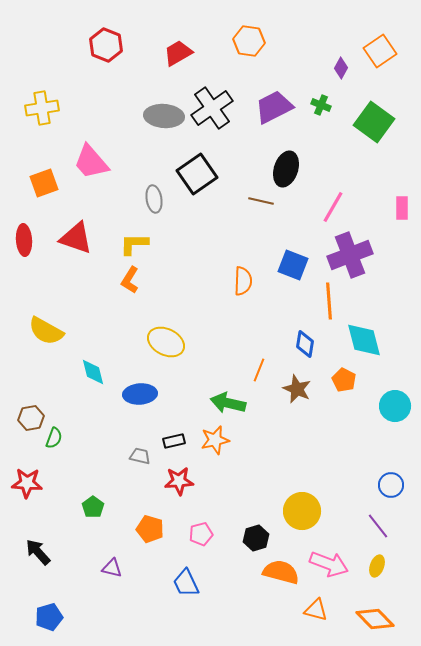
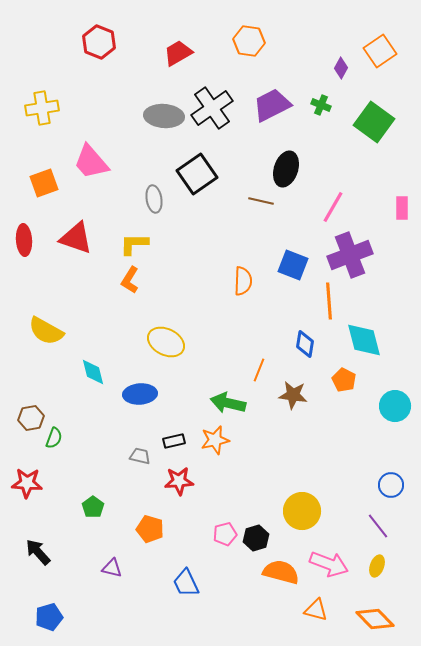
red hexagon at (106, 45): moved 7 px left, 3 px up
purple trapezoid at (274, 107): moved 2 px left, 2 px up
brown star at (297, 389): moved 4 px left, 6 px down; rotated 16 degrees counterclockwise
pink pentagon at (201, 534): moved 24 px right
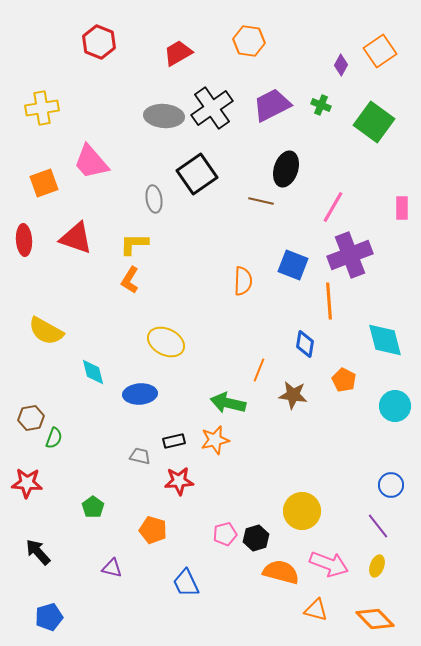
purple diamond at (341, 68): moved 3 px up
cyan diamond at (364, 340): moved 21 px right
orange pentagon at (150, 529): moved 3 px right, 1 px down
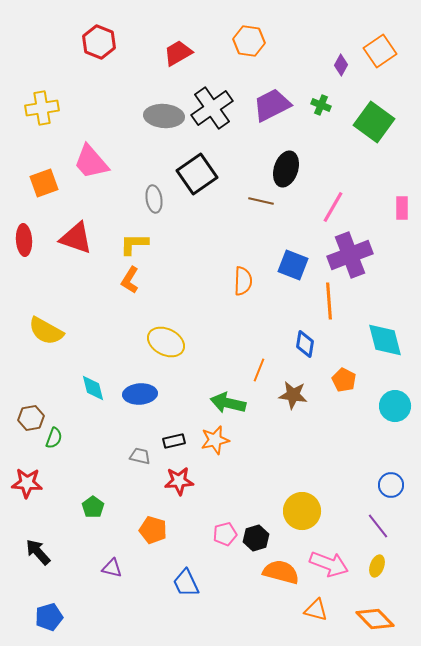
cyan diamond at (93, 372): moved 16 px down
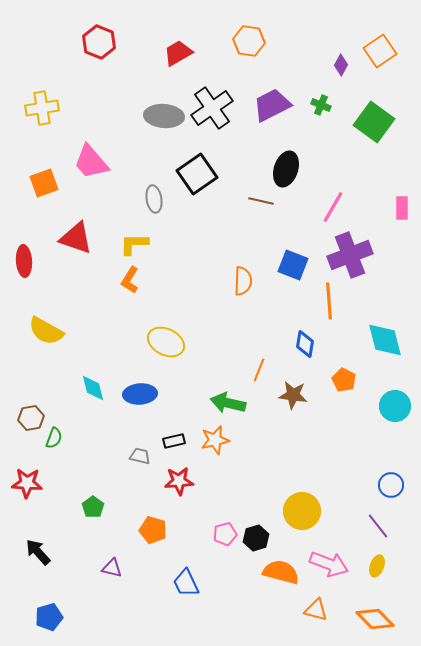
red ellipse at (24, 240): moved 21 px down
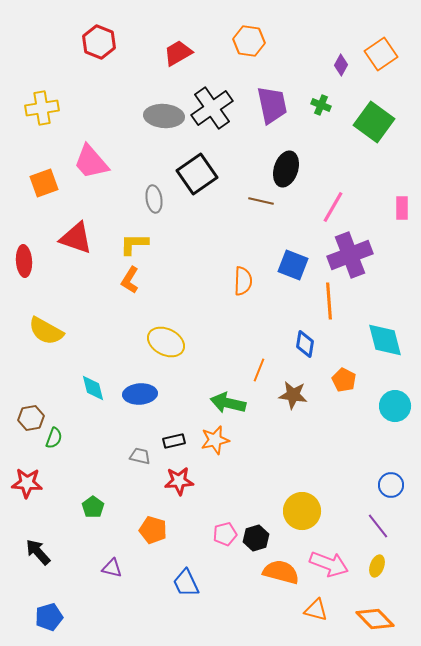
orange square at (380, 51): moved 1 px right, 3 px down
purple trapezoid at (272, 105): rotated 105 degrees clockwise
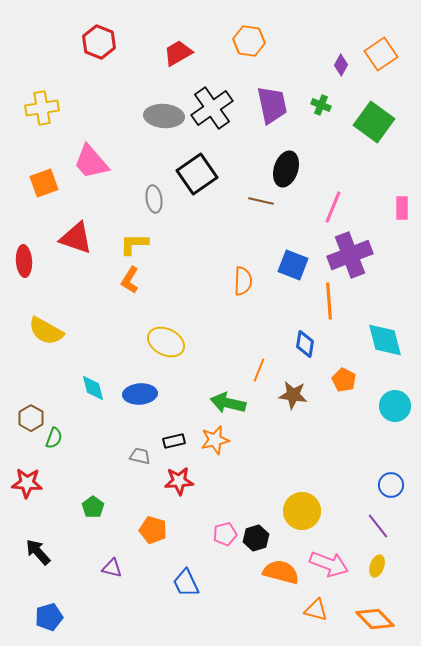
pink line at (333, 207): rotated 8 degrees counterclockwise
brown hexagon at (31, 418): rotated 20 degrees counterclockwise
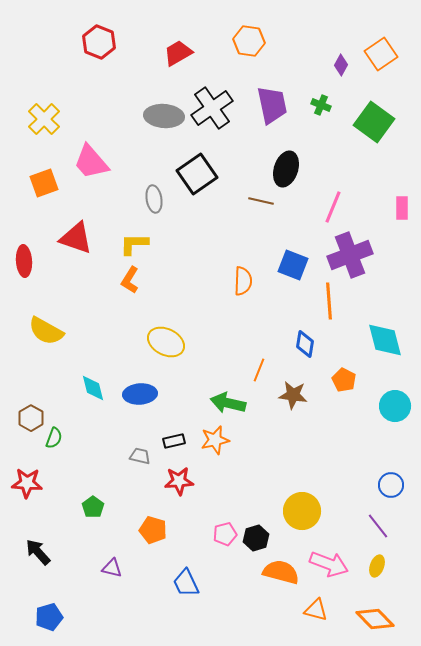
yellow cross at (42, 108): moved 2 px right, 11 px down; rotated 36 degrees counterclockwise
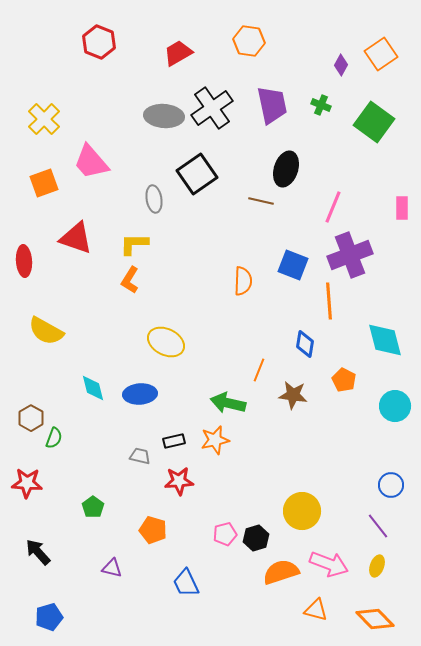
orange semicircle at (281, 572): rotated 33 degrees counterclockwise
